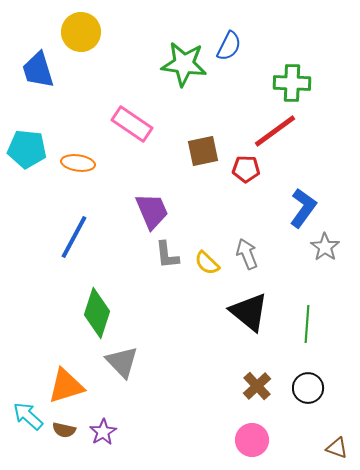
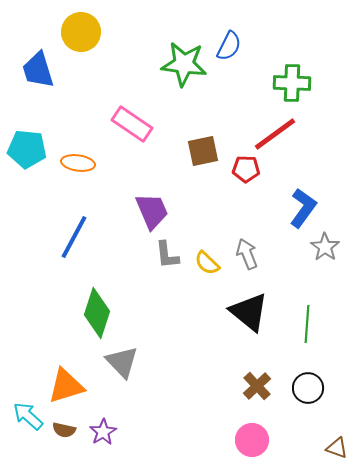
red line: moved 3 px down
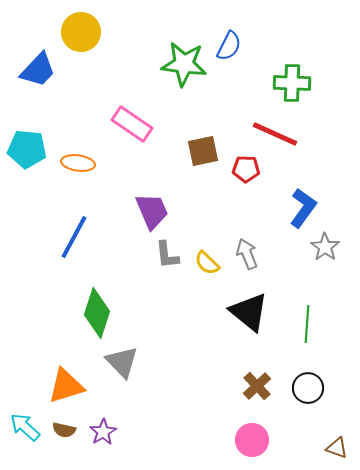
blue trapezoid: rotated 120 degrees counterclockwise
red line: rotated 60 degrees clockwise
cyan arrow: moved 3 px left, 11 px down
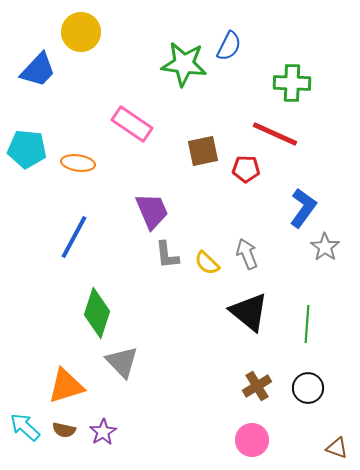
brown cross: rotated 12 degrees clockwise
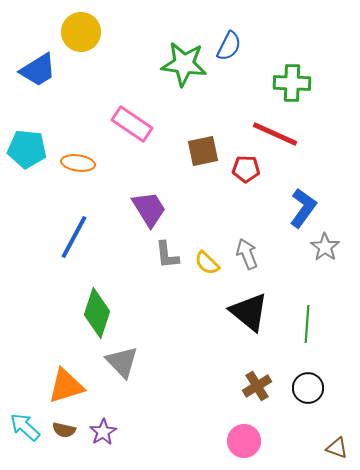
blue trapezoid: rotated 15 degrees clockwise
purple trapezoid: moved 3 px left, 2 px up; rotated 9 degrees counterclockwise
pink circle: moved 8 px left, 1 px down
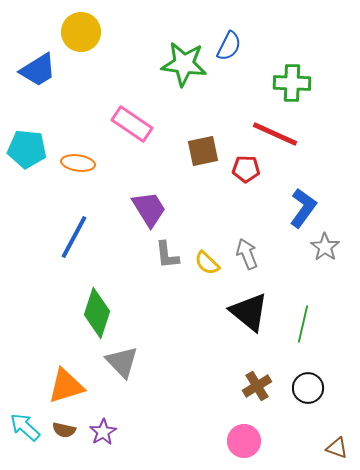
green line: moved 4 px left; rotated 9 degrees clockwise
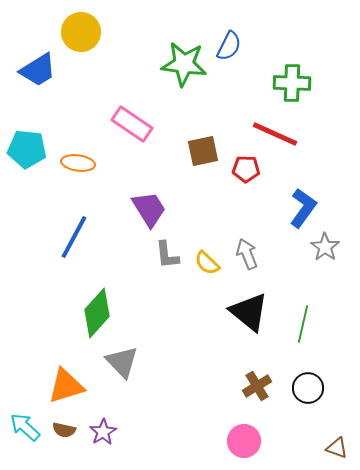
green diamond: rotated 24 degrees clockwise
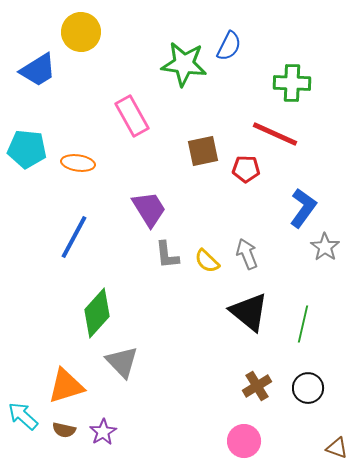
pink rectangle: moved 8 px up; rotated 27 degrees clockwise
yellow semicircle: moved 2 px up
cyan arrow: moved 2 px left, 11 px up
